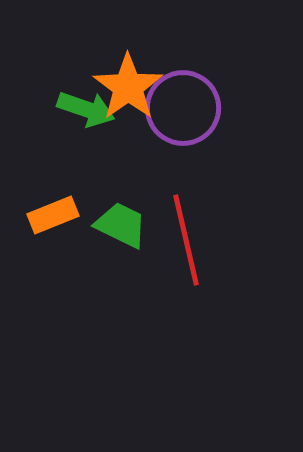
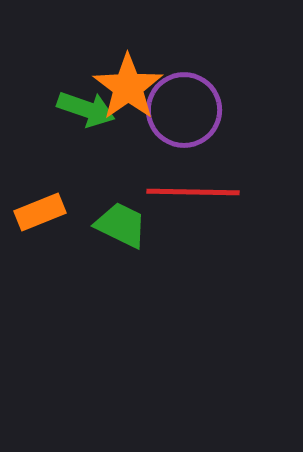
purple circle: moved 1 px right, 2 px down
orange rectangle: moved 13 px left, 3 px up
red line: moved 7 px right, 48 px up; rotated 76 degrees counterclockwise
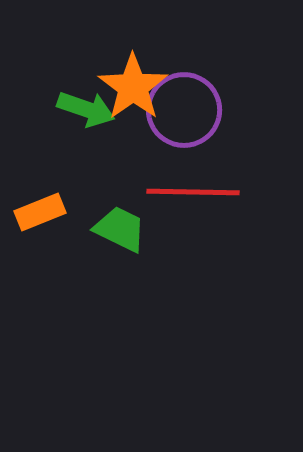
orange star: moved 5 px right
green trapezoid: moved 1 px left, 4 px down
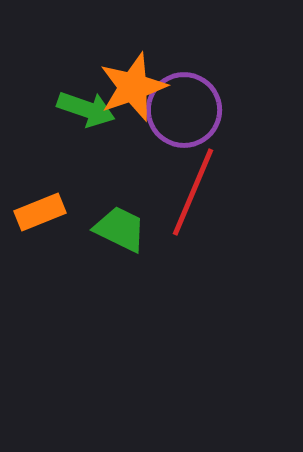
orange star: rotated 16 degrees clockwise
red line: rotated 68 degrees counterclockwise
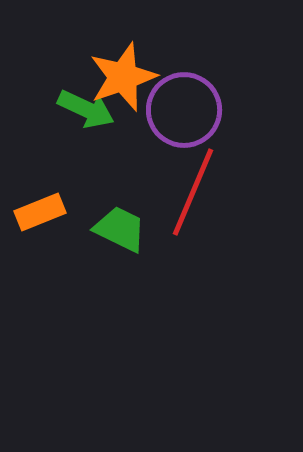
orange star: moved 10 px left, 10 px up
green arrow: rotated 6 degrees clockwise
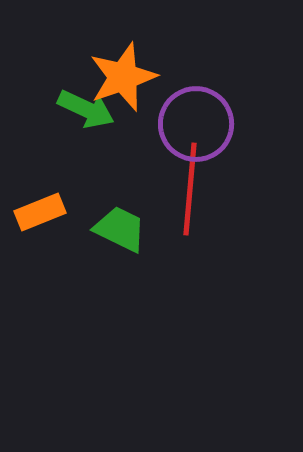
purple circle: moved 12 px right, 14 px down
red line: moved 3 px left, 3 px up; rotated 18 degrees counterclockwise
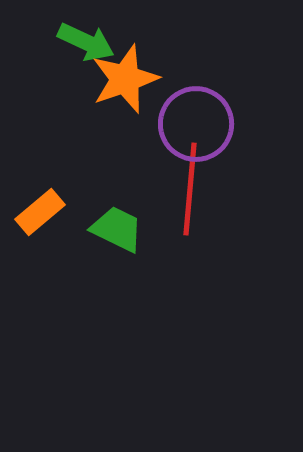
orange star: moved 2 px right, 2 px down
green arrow: moved 67 px up
orange rectangle: rotated 18 degrees counterclockwise
green trapezoid: moved 3 px left
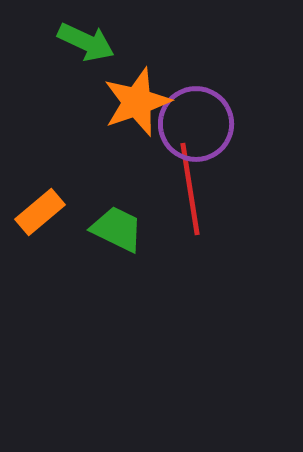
orange star: moved 12 px right, 23 px down
red line: rotated 14 degrees counterclockwise
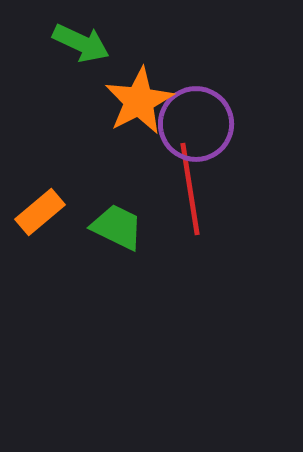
green arrow: moved 5 px left, 1 px down
orange star: moved 2 px right, 1 px up; rotated 8 degrees counterclockwise
green trapezoid: moved 2 px up
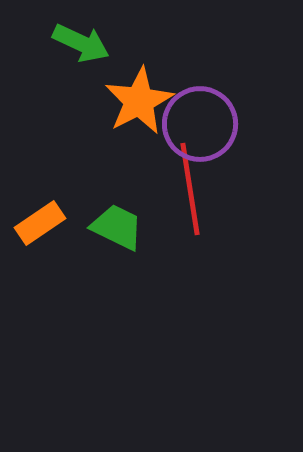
purple circle: moved 4 px right
orange rectangle: moved 11 px down; rotated 6 degrees clockwise
